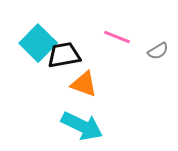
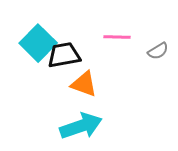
pink line: rotated 20 degrees counterclockwise
cyan arrow: moved 1 px left; rotated 45 degrees counterclockwise
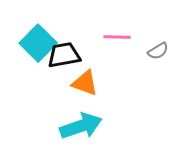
orange triangle: moved 1 px right, 1 px up
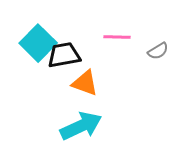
cyan arrow: rotated 6 degrees counterclockwise
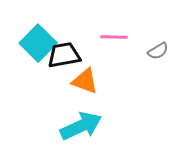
pink line: moved 3 px left
orange triangle: moved 2 px up
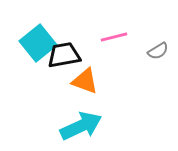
pink line: rotated 16 degrees counterclockwise
cyan square: rotated 6 degrees clockwise
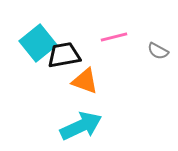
gray semicircle: rotated 60 degrees clockwise
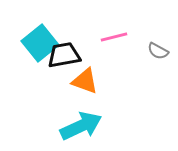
cyan square: moved 2 px right
